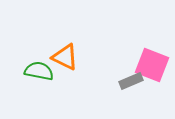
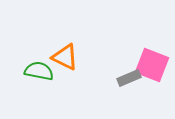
gray rectangle: moved 2 px left, 3 px up
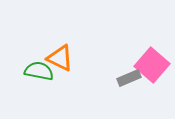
orange triangle: moved 5 px left, 1 px down
pink square: rotated 20 degrees clockwise
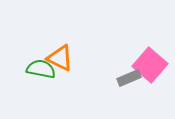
pink square: moved 2 px left
green semicircle: moved 2 px right, 2 px up
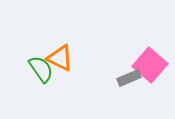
green semicircle: rotated 44 degrees clockwise
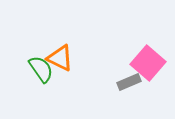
pink square: moved 2 px left, 2 px up
gray rectangle: moved 4 px down
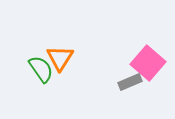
orange triangle: rotated 36 degrees clockwise
gray rectangle: moved 1 px right
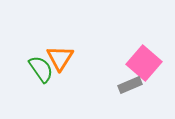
pink square: moved 4 px left
gray rectangle: moved 3 px down
